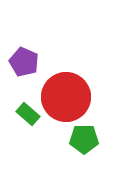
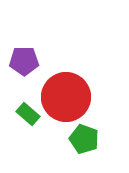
purple pentagon: moved 1 px up; rotated 24 degrees counterclockwise
green pentagon: rotated 20 degrees clockwise
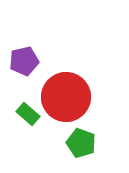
purple pentagon: rotated 12 degrees counterclockwise
green pentagon: moved 3 px left, 4 px down
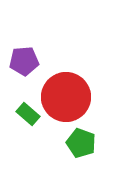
purple pentagon: rotated 8 degrees clockwise
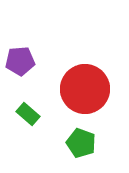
purple pentagon: moved 4 px left
red circle: moved 19 px right, 8 px up
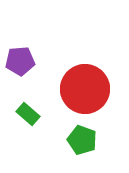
green pentagon: moved 1 px right, 3 px up
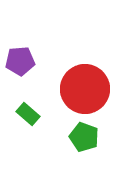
green pentagon: moved 2 px right, 3 px up
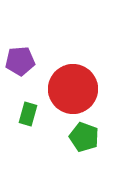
red circle: moved 12 px left
green rectangle: rotated 65 degrees clockwise
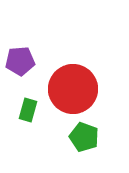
green rectangle: moved 4 px up
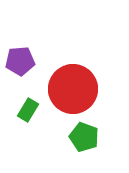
green rectangle: rotated 15 degrees clockwise
